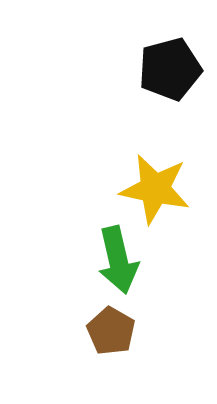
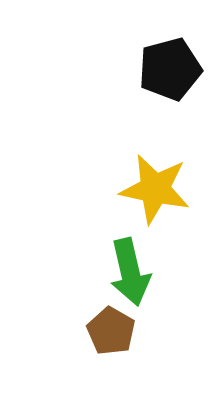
green arrow: moved 12 px right, 12 px down
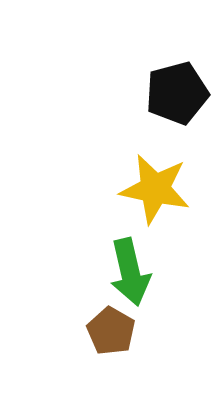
black pentagon: moved 7 px right, 24 px down
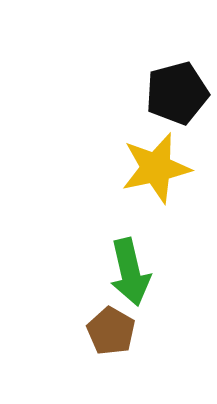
yellow star: moved 1 px right, 21 px up; rotated 24 degrees counterclockwise
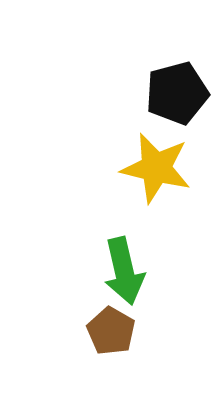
yellow star: rotated 26 degrees clockwise
green arrow: moved 6 px left, 1 px up
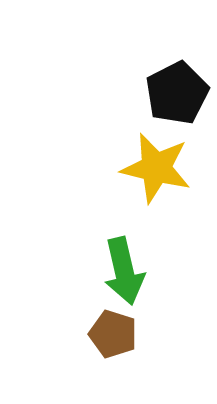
black pentagon: rotated 12 degrees counterclockwise
brown pentagon: moved 2 px right, 3 px down; rotated 12 degrees counterclockwise
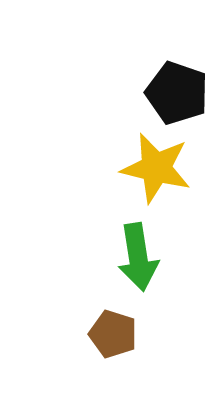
black pentagon: rotated 26 degrees counterclockwise
green arrow: moved 14 px right, 14 px up; rotated 4 degrees clockwise
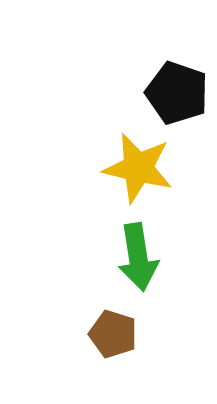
yellow star: moved 18 px left
